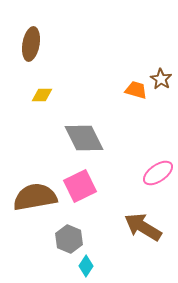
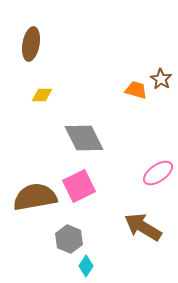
pink square: moved 1 px left
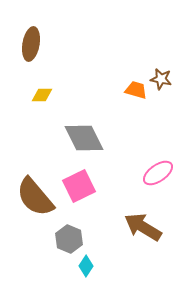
brown star: rotated 20 degrees counterclockwise
brown semicircle: rotated 120 degrees counterclockwise
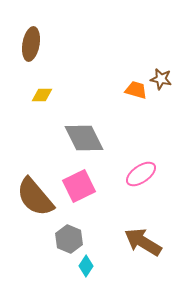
pink ellipse: moved 17 px left, 1 px down
brown arrow: moved 15 px down
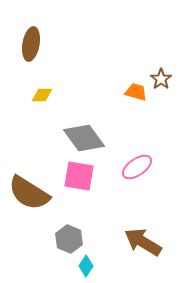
brown star: rotated 25 degrees clockwise
orange trapezoid: moved 2 px down
gray diamond: rotated 9 degrees counterclockwise
pink ellipse: moved 4 px left, 7 px up
pink square: moved 10 px up; rotated 36 degrees clockwise
brown semicircle: moved 6 px left, 4 px up; rotated 18 degrees counterclockwise
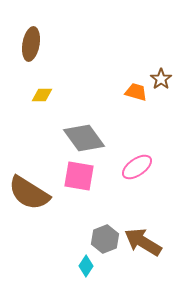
gray hexagon: moved 36 px right; rotated 16 degrees clockwise
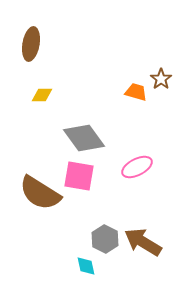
pink ellipse: rotated 8 degrees clockwise
brown semicircle: moved 11 px right
gray hexagon: rotated 12 degrees counterclockwise
cyan diamond: rotated 45 degrees counterclockwise
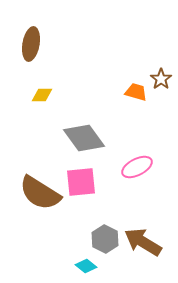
pink square: moved 2 px right, 6 px down; rotated 16 degrees counterclockwise
cyan diamond: rotated 40 degrees counterclockwise
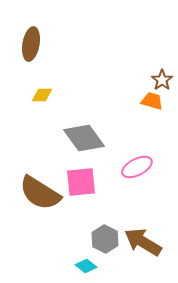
brown star: moved 1 px right, 1 px down
orange trapezoid: moved 16 px right, 9 px down
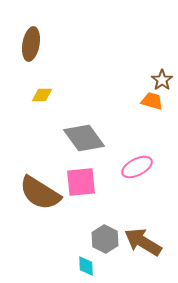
cyan diamond: rotated 50 degrees clockwise
